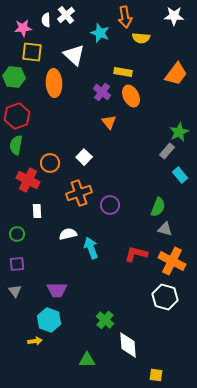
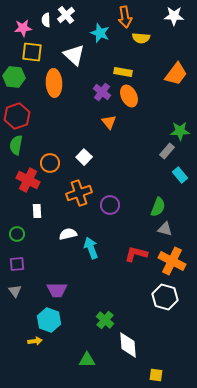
orange ellipse at (131, 96): moved 2 px left
green star at (179, 132): moved 1 px right, 1 px up; rotated 24 degrees clockwise
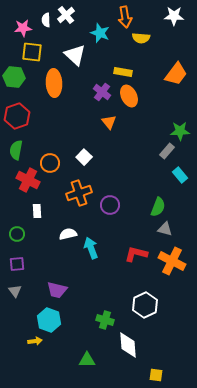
white triangle at (74, 55): moved 1 px right
green semicircle at (16, 145): moved 5 px down
purple trapezoid at (57, 290): rotated 15 degrees clockwise
white hexagon at (165, 297): moved 20 px left, 8 px down; rotated 20 degrees clockwise
green cross at (105, 320): rotated 24 degrees counterclockwise
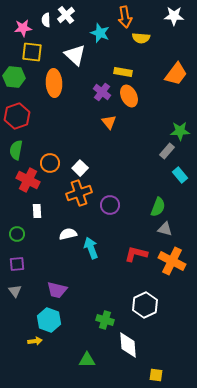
white square at (84, 157): moved 4 px left, 11 px down
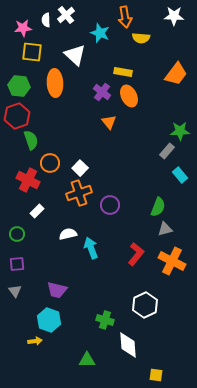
green hexagon at (14, 77): moved 5 px right, 9 px down
orange ellipse at (54, 83): moved 1 px right
green semicircle at (16, 150): moved 15 px right, 10 px up; rotated 150 degrees clockwise
white rectangle at (37, 211): rotated 48 degrees clockwise
gray triangle at (165, 229): rotated 28 degrees counterclockwise
red L-shape at (136, 254): rotated 115 degrees clockwise
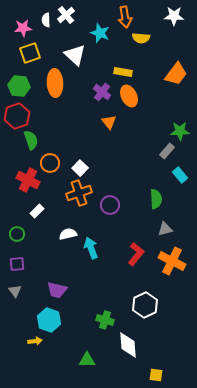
yellow square at (32, 52): moved 2 px left, 1 px down; rotated 25 degrees counterclockwise
green semicircle at (158, 207): moved 2 px left, 8 px up; rotated 24 degrees counterclockwise
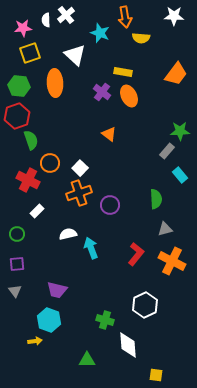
orange triangle at (109, 122): moved 12 px down; rotated 14 degrees counterclockwise
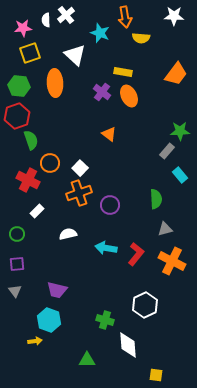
cyan arrow at (91, 248): moved 15 px right; rotated 60 degrees counterclockwise
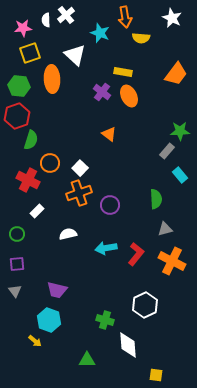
white star at (174, 16): moved 2 px left, 2 px down; rotated 24 degrees clockwise
orange ellipse at (55, 83): moved 3 px left, 4 px up
green semicircle at (31, 140): rotated 36 degrees clockwise
cyan arrow at (106, 248): rotated 20 degrees counterclockwise
yellow arrow at (35, 341): rotated 48 degrees clockwise
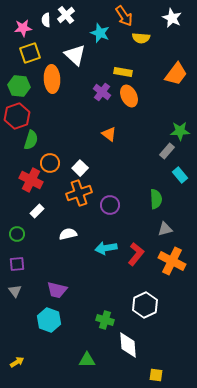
orange arrow at (125, 17): moved 1 px left, 1 px up; rotated 25 degrees counterclockwise
red cross at (28, 180): moved 3 px right
yellow arrow at (35, 341): moved 18 px left, 21 px down; rotated 72 degrees counterclockwise
